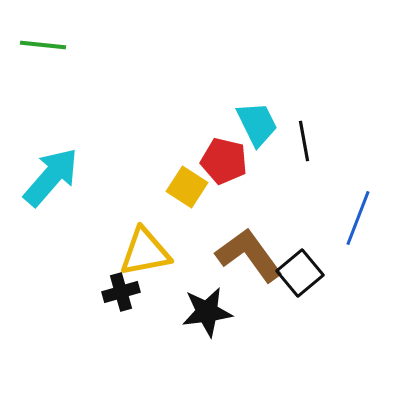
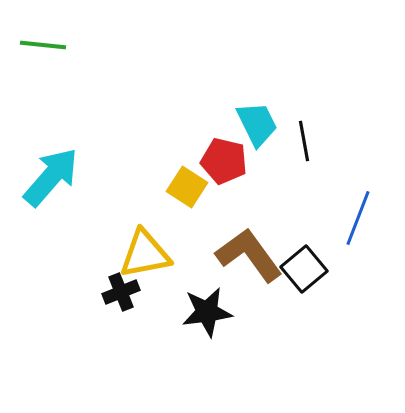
yellow triangle: moved 2 px down
black square: moved 4 px right, 4 px up
black cross: rotated 6 degrees counterclockwise
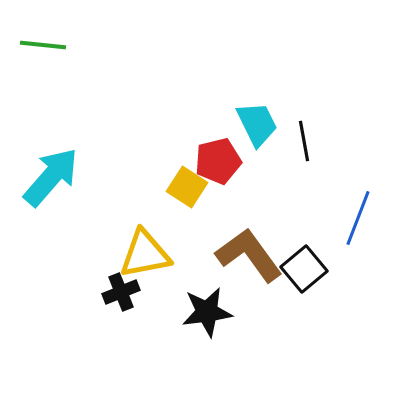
red pentagon: moved 6 px left; rotated 27 degrees counterclockwise
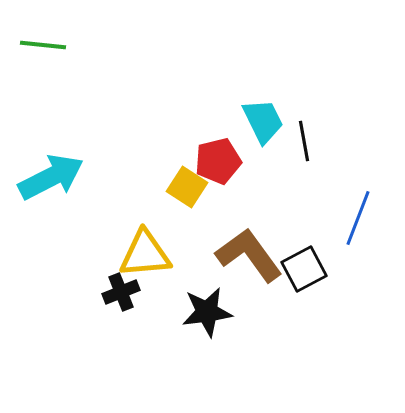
cyan trapezoid: moved 6 px right, 3 px up
cyan arrow: rotated 22 degrees clockwise
yellow triangle: rotated 6 degrees clockwise
black square: rotated 12 degrees clockwise
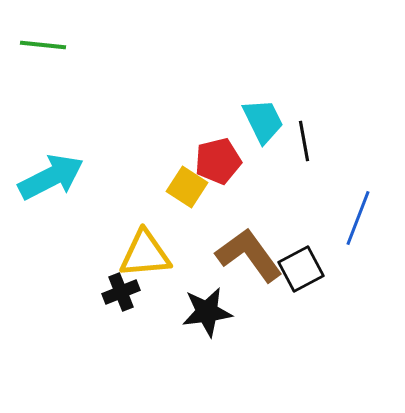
black square: moved 3 px left
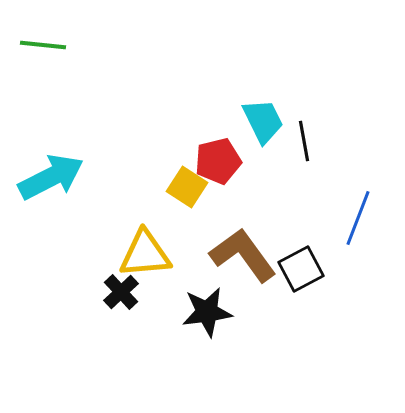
brown L-shape: moved 6 px left
black cross: rotated 21 degrees counterclockwise
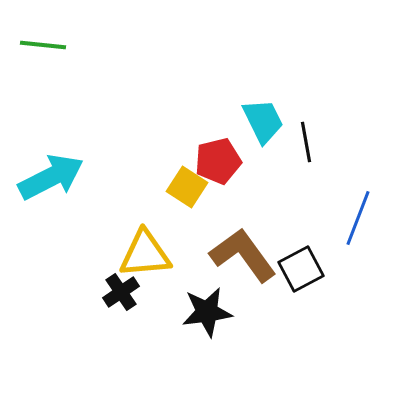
black line: moved 2 px right, 1 px down
black cross: rotated 9 degrees clockwise
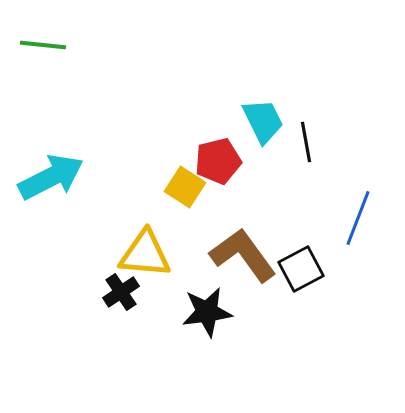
yellow square: moved 2 px left
yellow triangle: rotated 10 degrees clockwise
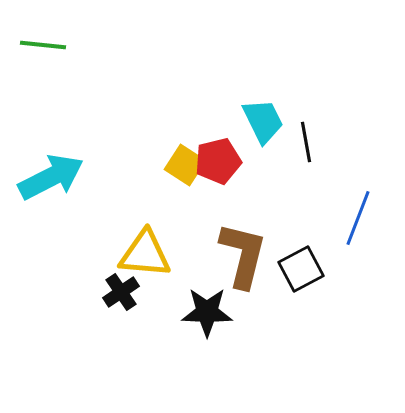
yellow square: moved 22 px up
brown L-shape: rotated 50 degrees clockwise
black star: rotated 9 degrees clockwise
